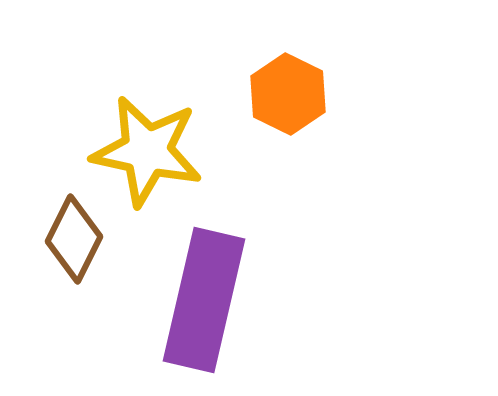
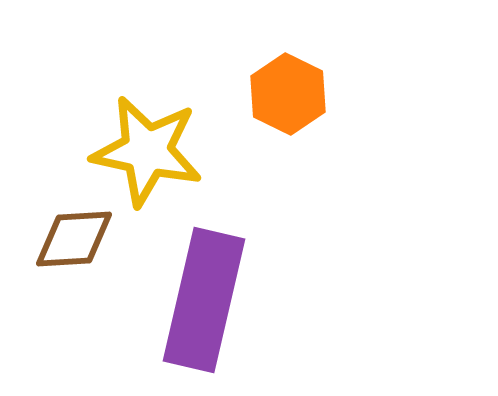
brown diamond: rotated 60 degrees clockwise
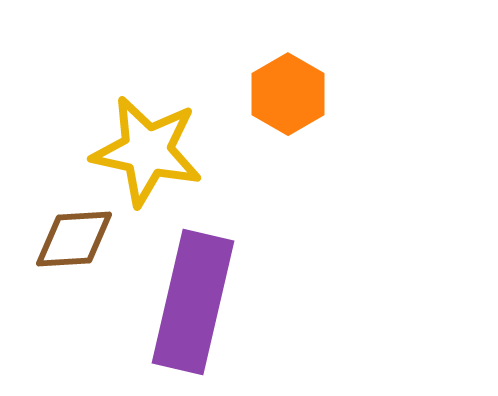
orange hexagon: rotated 4 degrees clockwise
purple rectangle: moved 11 px left, 2 px down
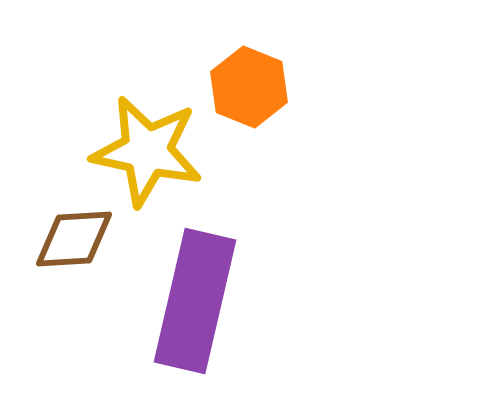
orange hexagon: moved 39 px left, 7 px up; rotated 8 degrees counterclockwise
purple rectangle: moved 2 px right, 1 px up
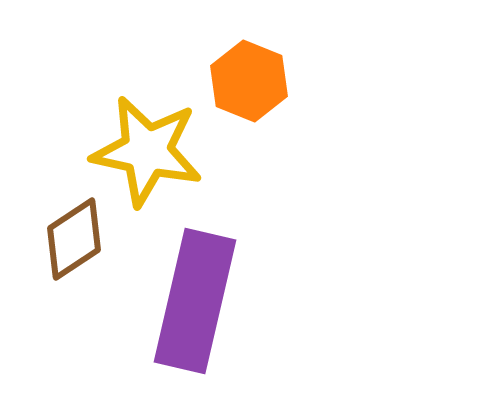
orange hexagon: moved 6 px up
brown diamond: rotated 30 degrees counterclockwise
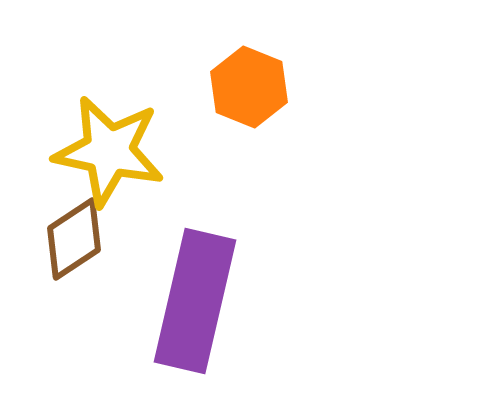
orange hexagon: moved 6 px down
yellow star: moved 38 px left
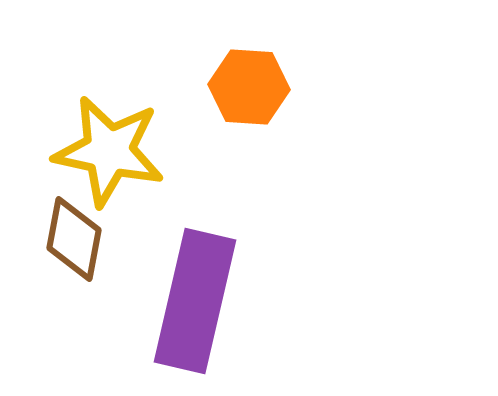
orange hexagon: rotated 18 degrees counterclockwise
brown diamond: rotated 46 degrees counterclockwise
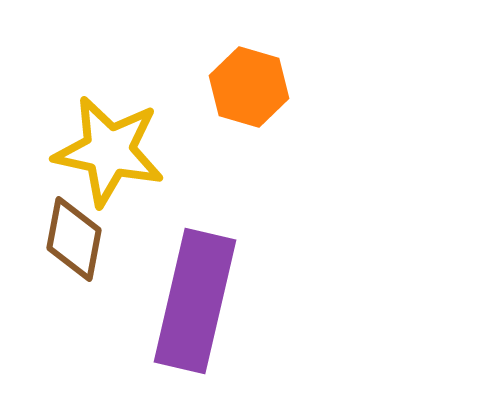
orange hexagon: rotated 12 degrees clockwise
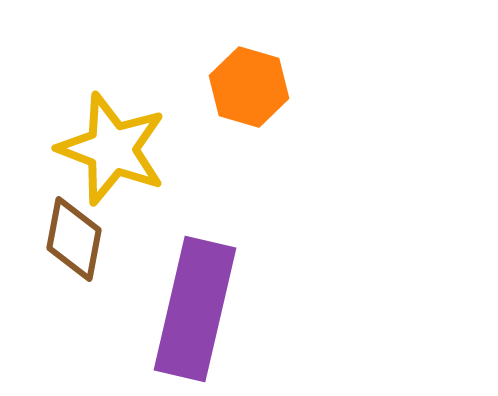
yellow star: moved 3 px right, 2 px up; rotated 9 degrees clockwise
purple rectangle: moved 8 px down
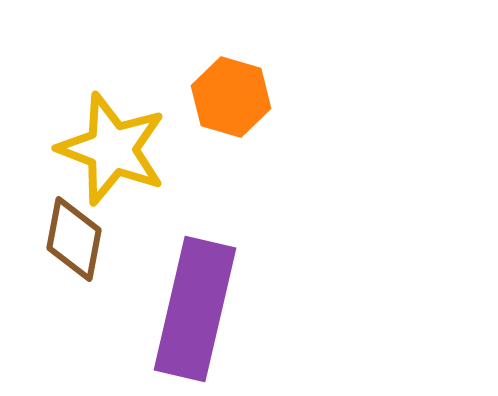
orange hexagon: moved 18 px left, 10 px down
